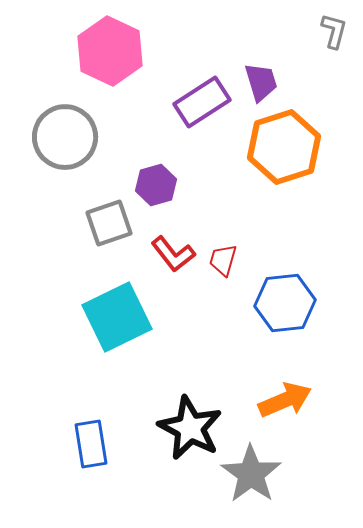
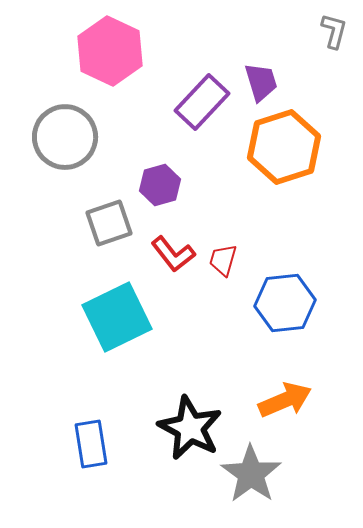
purple rectangle: rotated 14 degrees counterclockwise
purple hexagon: moved 4 px right
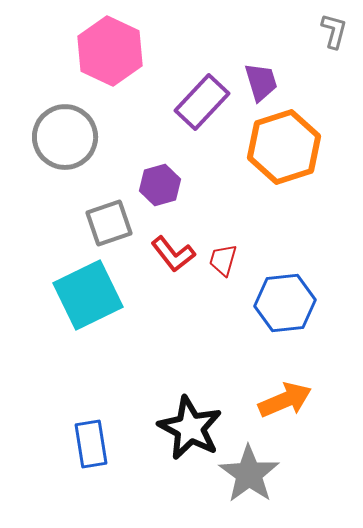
cyan square: moved 29 px left, 22 px up
gray star: moved 2 px left
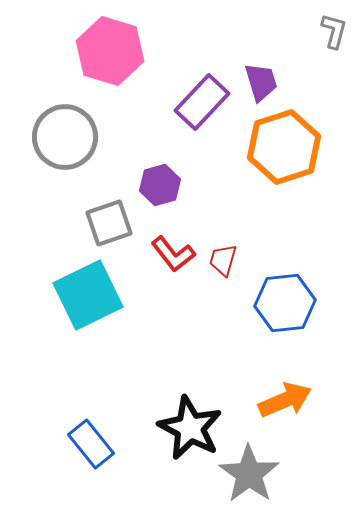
pink hexagon: rotated 8 degrees counterclockwise
blue rectangle: rotated 30 degrees counterclockwise
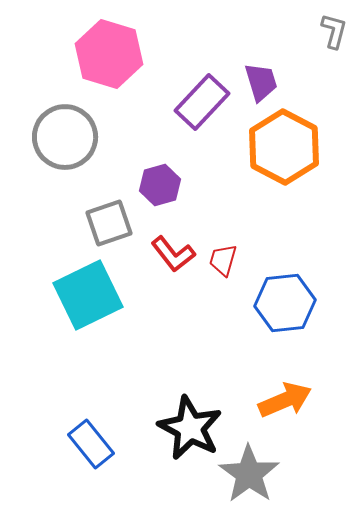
pink hexagon: moved 1 px left, 3 px down
orange hexagon: rotated 14 degrees counterclockwise
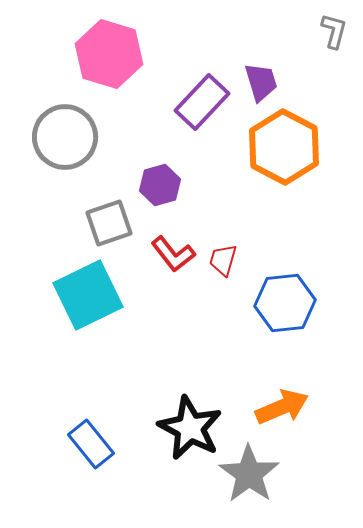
orange arrow: moved 3 px left, 7 px down
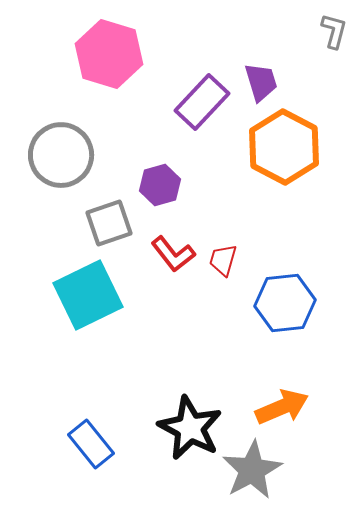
gray circle: moved 4 px left, 18 px down
gray star: moved 3 px right, 4 px up; rotated 8 degrees clockwise
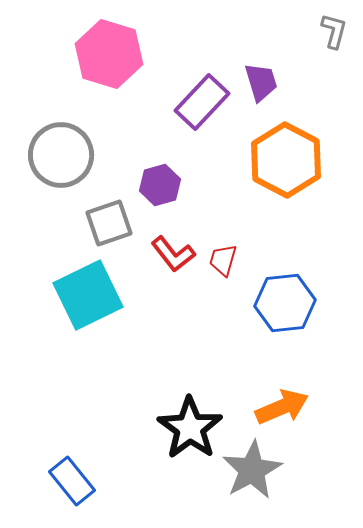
orange hexagon: moved 2 px right, 13 px down
black star: rotated 8 degrees clockwise
blue rectangle: moved 19 px left, 37 px down
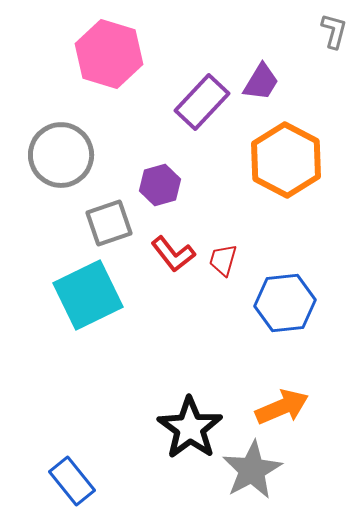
purple trapezoid: rotated 48 degrees clockwise
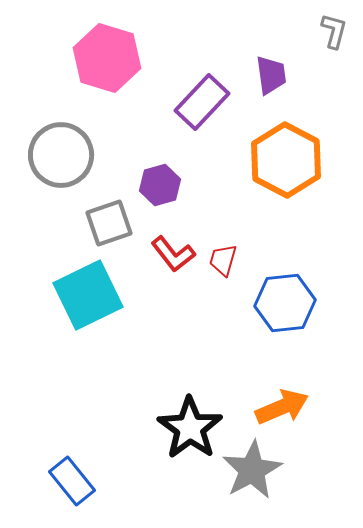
pink hexagon: moved 2 px left, 4 px down
purple trapezoid: moved 10 px right, 7 px up; rotated 39 degrees counterclockwise
